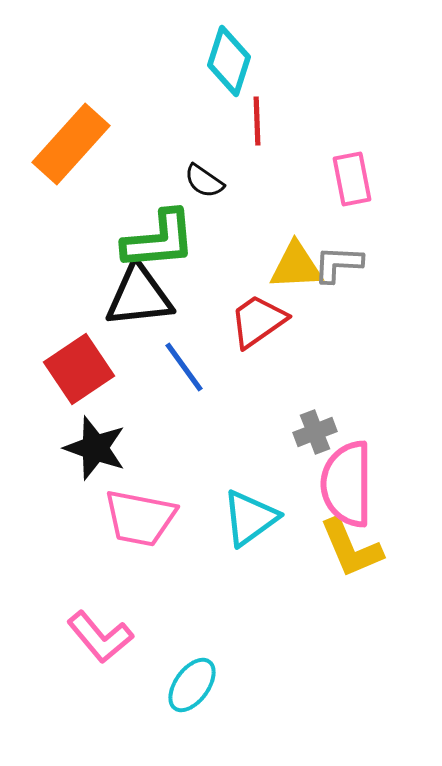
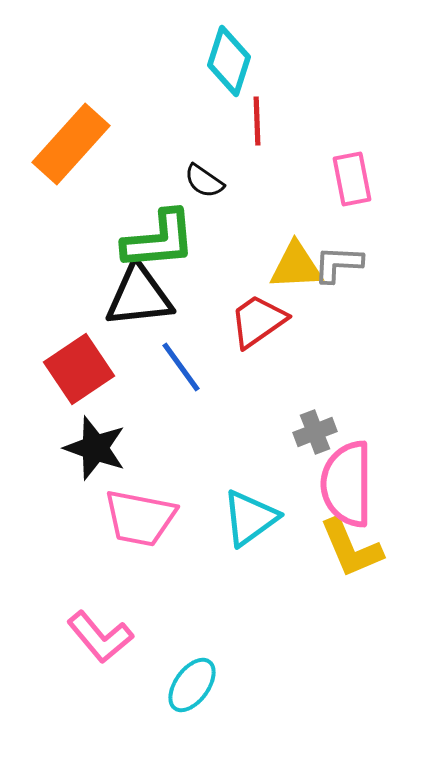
blue line: moved 3 px left
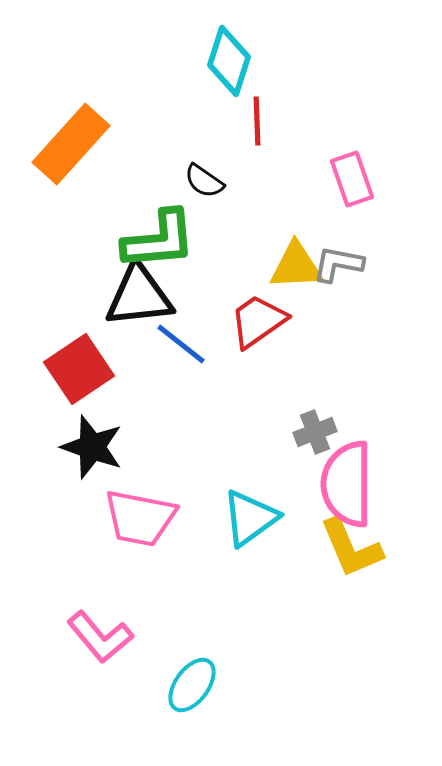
pink rectangle: rotated 8 degrees counterclockwise
gray L-shape: rotated 8 degrees clockwise
blue line: moved 23 px up; rotated 16 degrees counterclockwise
black star: moved 3 px left, 1 px up
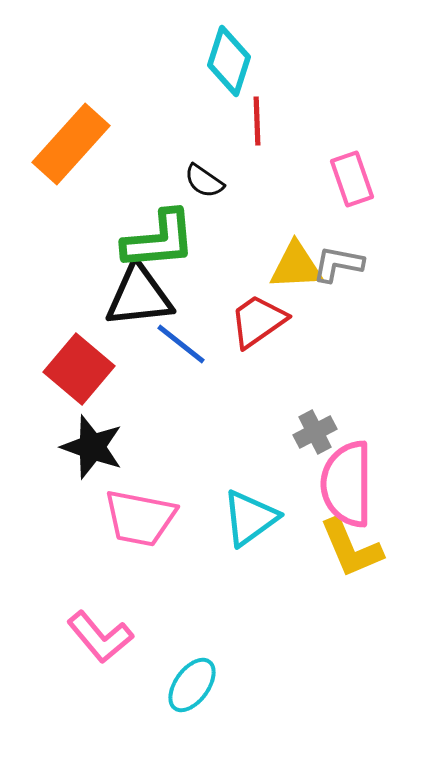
red square: rotated 16 degrees counterclockwise
gray cross: rotated 6 degrees counterclockwise
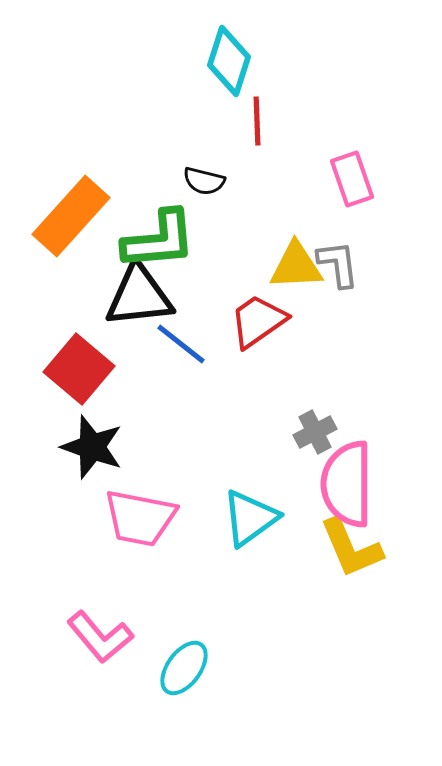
orange rectangle: moved 72 px down
black semicircle: rotated 21 degrees counterclockwise
gray L-shape: rotated 72 degrees clockwise
cyan ellipse: moved 8 px left, 17 px up
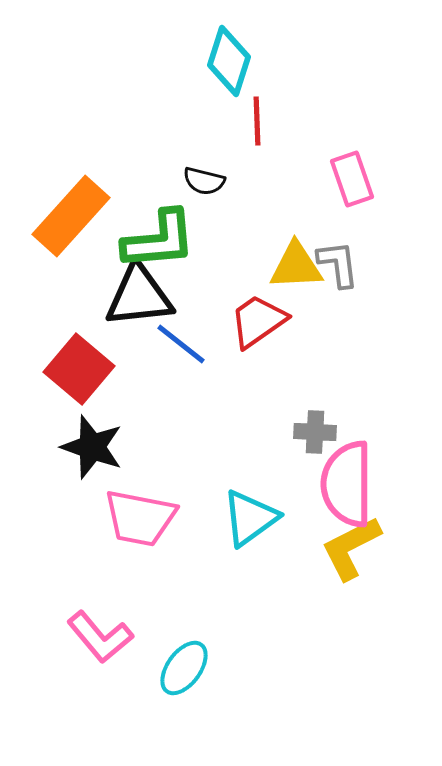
gray cross: rotated 30 degrees clockwise
yellow L-shape: rotated 86 degrees clockwise
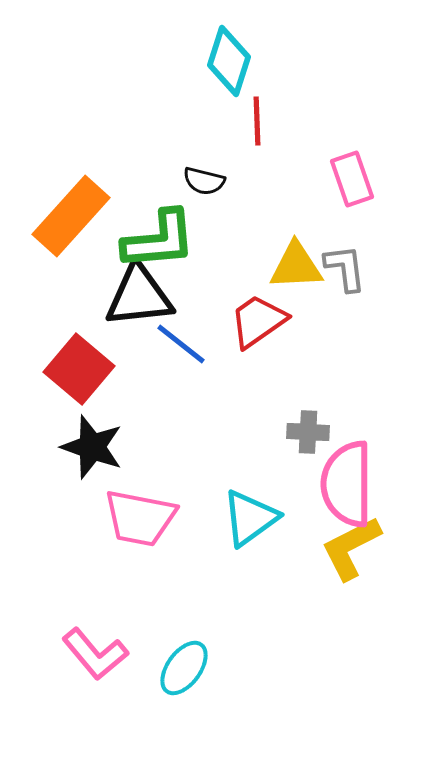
gray L-shape: moved 7 px right, 4 px down
gray cross: moved 7 px left
pink L-shape: moved 5 px left, 17 px down
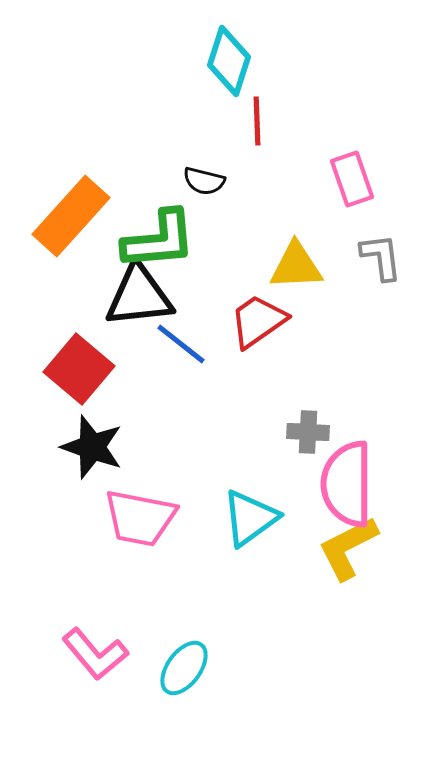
gray L-shape: moved 36 px right, 11 px up
yellow L-shape: moved 3 px left
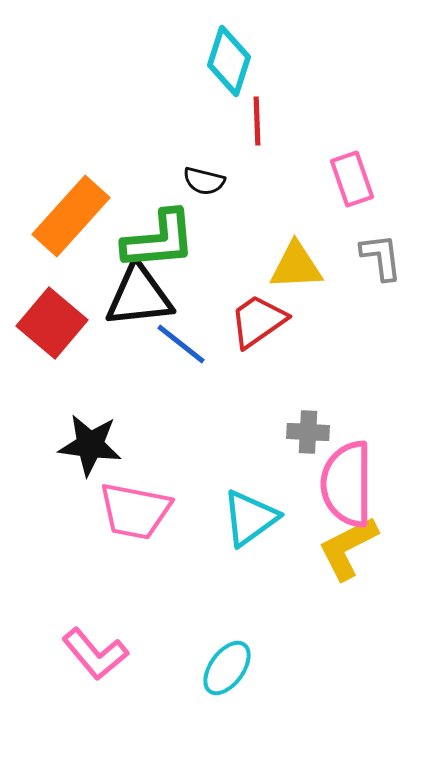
red square: moved 27 px left, 46 px up
black star: moved 2 px left, 2 px up; rotated 12 degrees counterclockwise
pink trapezoid: moved 5 px left, 7 px up
cyan ellipse: moved 43 px right
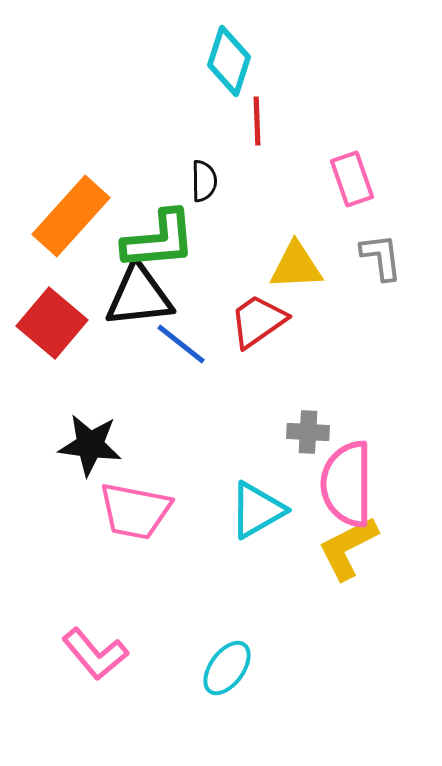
black semicircle: rotated 105 degrees counterclockwise
cyan triangle: moved 7 px right, 8 px up; rotated 6 degrees clockwise
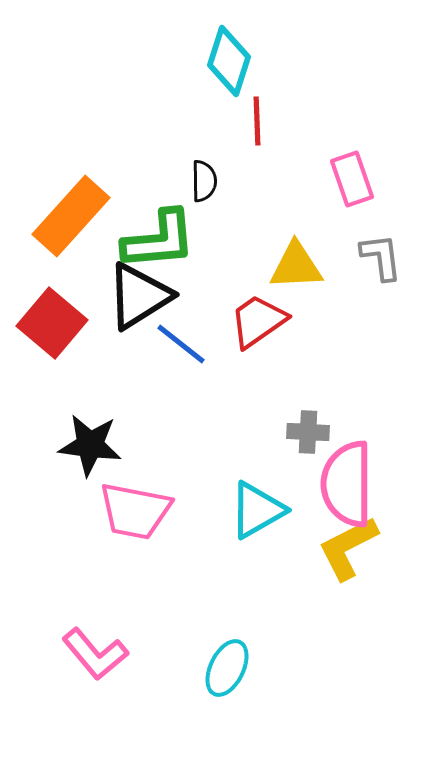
black triangle: rotated 26 degrees counterclockwise
cyan ellipse: rotated 10 degrees counterclockwise
